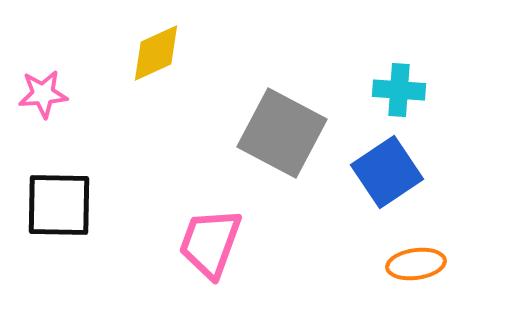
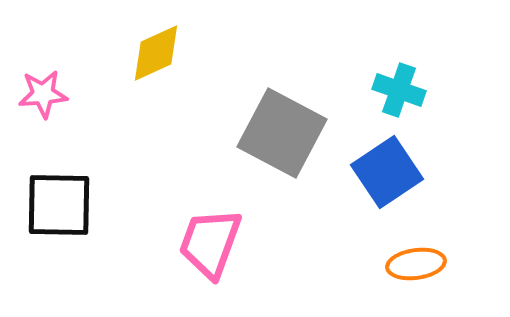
cyan cross: rotated 15 degrees clockwise
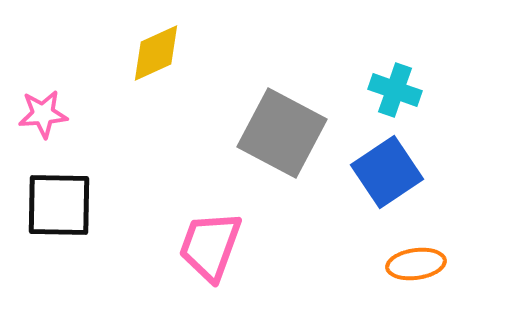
cyan cross: moved 4 px left
pink star: moved 20 px down
pink trapezoid: moved 3 px down
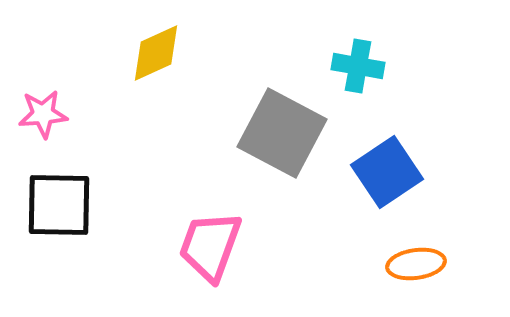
cyan cross: moved 37 px left, 24 px up; rotated 9 degrees counterclockwise
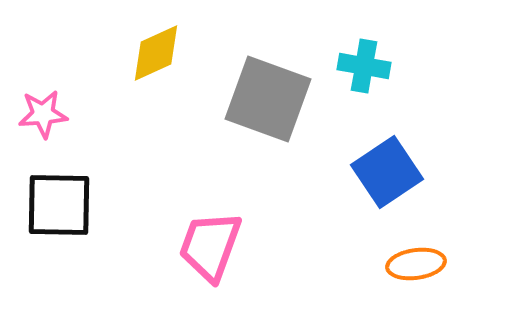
cyan cross: moved 6 px right
gray square: moved 14 px left, 34 px up; rotated 8 degrees counterclockwise
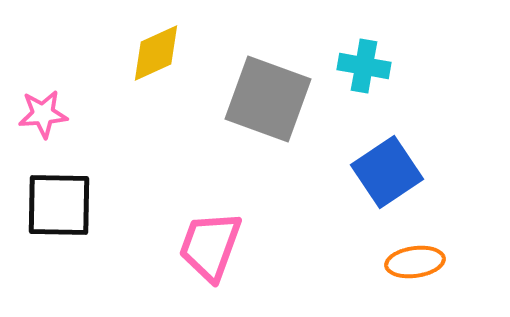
orange ellipse: moved 1 px left, 2 px up
